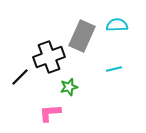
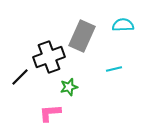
cyan semicircle: moved 6 px right
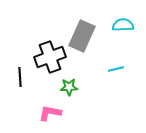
black cross: moved 1 px right
cyan line: moved 2 px right
black line: rotated 48 degrees counterclockwise
green star: rotated 12 degrees clockwise
pink L-shape: rotated 15 degrees clockwise
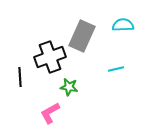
green star: rotated 12 degrees clockwise
pink L-shape: rotated 40 degrees counterclockwise
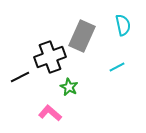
cyan semicircle: rotated 80 degrees clockwise
cyan line: moved 1 px right, 2 px up; rotated 14 degrees counterclockwise
black line: rotated 66 degrees clockwise
green star: rotated 18 degrees clockwise
pink L-shape: rotated 70 degrees clockwise
